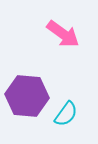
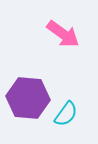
purple hexagon: moved 1 px right, 2 px down
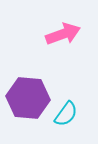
pink arrow: rotated 56 degrees counterclockwise
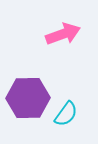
purple hexagon: rotated 6 degrees counterclockwise
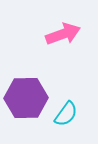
purple hexagon: moved 2 px left
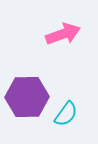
purple hexagon: moved 1 px right, 1 px up
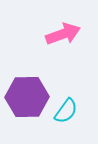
cyan semicircle: moved 3 px up
